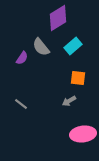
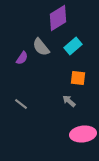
gray arrow: rotated 72 degrees clockwise
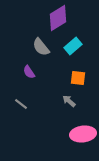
purple semicircle: moved 7 px right, 14 px down; rotated 112 degrees clockwise
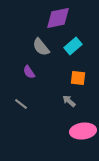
purple diamond: rotated 20 degrees clockwise
pink ellipse: moved 3 px up
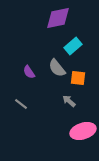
gray semicircle: moved 16 px right, 21 px down
pink ellipse: rotated 10 degrees counterclockwise
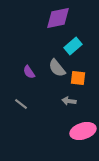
gray arrow: rotated 32 degrees counterclockwise
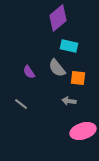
purple diamond: rotated 28 degrees counterclockwise
cyan rectangle: moved 4 px left; rotated 54 degrees clockwise
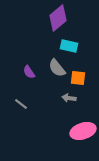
gray arrow: moved 3 px up
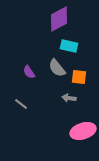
purple diamond: moved 1 px right, 1 px down; rotated 12 degrees clockwise
orange square: moved 1 px right, 1 px up
